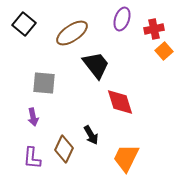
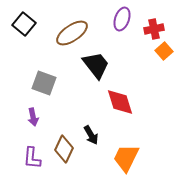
gray square: rotated 15 degrees clockwise
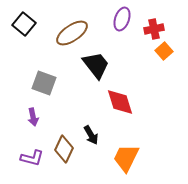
purple L-shape: rotated 80 degrees counterclockwise
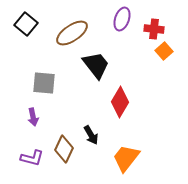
black square: moved 2 px right
red cross: rotated 18 degrees clockwise
gray square: rotated 15 degrees counterclockwise
red diamond: rotated 48 degrees clockwise
orange trapezoid: rotated 12 degrees clockwise
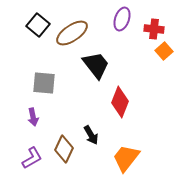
black square: moved 12 px right, 1 px down
red diamond: rotated 8 degrees counterclockwise
purple L-shape: rotated 45 degrees counterclockwise
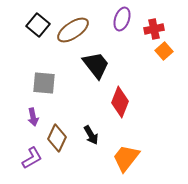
red cross: rotated 18 degrees counterclockwise
brown ellipse: moved 1 px right, 3 px up
brown diamond: moved 7 px left, 11 px up
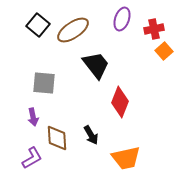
brown diamond: rotated 28 degrees counterclockwise
orange trapezoid: rotated 140 degrees counterclockwise
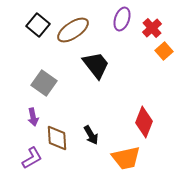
red cross: moved 2 px left, 1 px up; rotated 30 degrees counterclockwise
gray square: rotated 30 degrees clockwise
red diamond: moved 24 px right, 20 px down
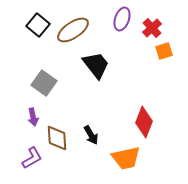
orange square: rotated 24 degrees clockwise
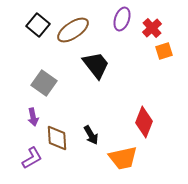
orange trapezoid: moved 3 px left
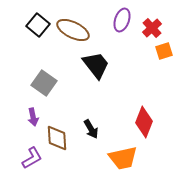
purple ellipse: moved 1 px down
brown ellipse: rotated 60 degrees clockwise
black arrow: moved 6 px up
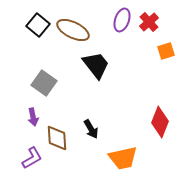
red cross: moved 3 px left, 6 px up
orange square: moved 2 px right
red diamond: moved 16 px right
